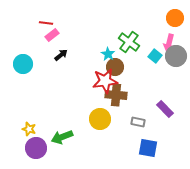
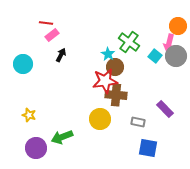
orange circle: moved 3 px right, 8 px down
black arrow: rotated 24 degrees counterclockwise
yellow star: moved 14 px up
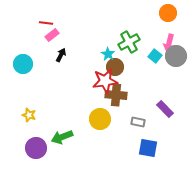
orange circle: moved 10 px left, 13 px up
green cross: rotated 25 degrees clockwise
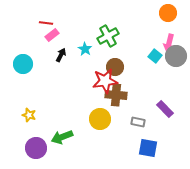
green cross: moved 21 px left, 6 px up
cyan star: moved 23 px left, 5 px up
